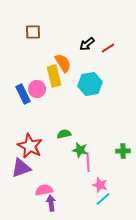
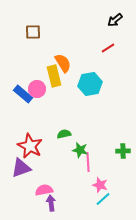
black arrow: moved 28 px right, 24 px up
blue rectangle: rotated 24 degrees counterclockwise
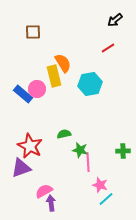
pink semicircle: moved 1 px down; rotated 18 degrees counterclockwise
cyan line: moved 3 px right
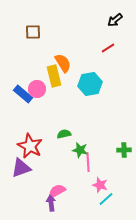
green cross: moved 1 px right, 1 px up
pink semicircle: moved 13 px right
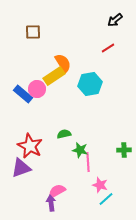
yellow rectangle: rotated 70 degrees clockwise
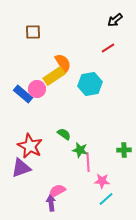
green semicircle: rotated 48 degrees clockwise
pink star: moved 2 px right, 4 px up; rotated 14 degrees counterclockwise
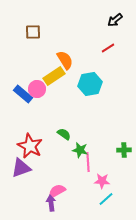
orange semicircle: moved 2 px right, 3 px up
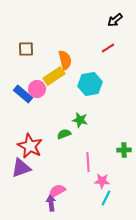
brown square: moved 7 px left, 17 px down
orange semicircle: rotated 18 degrees clockwise
green semicircle: rotated 56 degrees counterclockwise
green star: moved 30 px up
cyan line: moved 1 px up; rotated 21 degrees counterclockwise
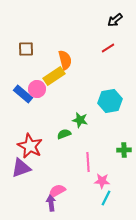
cyan hexagon: moved 20 px right, 17 px down
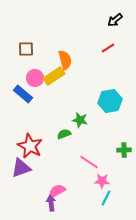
pink circle: moved 2 px left, 11 px up
pink line: moved 1 px right; rotated 54 degrees counterclockwise
